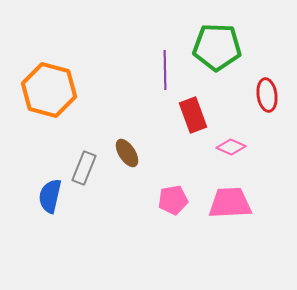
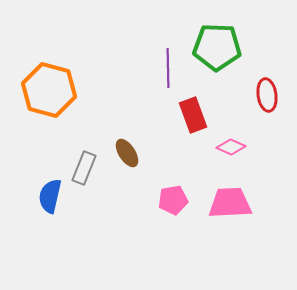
purple line: moved 3 px right, 2 px up
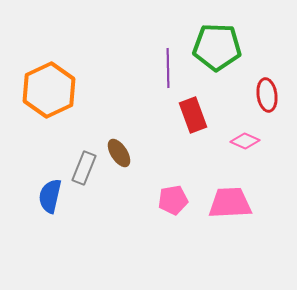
orange hexagon: rotated 20 degrees clockwise
pink diamond: moved 14 px right, 6 px up
brown ellipse: moved 8 px left
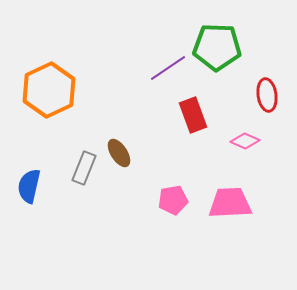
purple line: rotated 57 degrees clockwise
blue semicircle: moved 21 px left, 10 px up
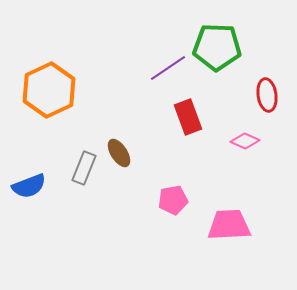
red rectangle: moved 5 px left, 2 px down
blue semicircle: rotated 124 degrees counterclockwise
pink trapezoid: moved 1 px left, 22 px down
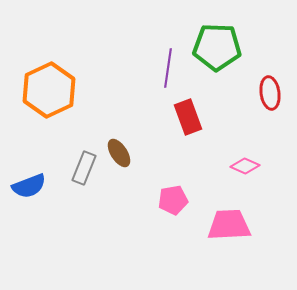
purple line: rotated 48 degrees counterclockwise
red ellipse: moved 3 px right, 2 px up
pink diamond: moved 25 px down
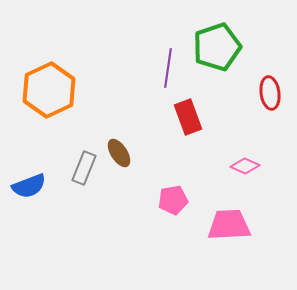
green pentagon: rotated 21 degrees counterclockwise
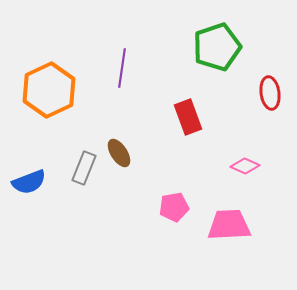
purple line: moved 46 px left
blue semicircle: moved 4 px up
pink pentagon: moved 1 px right, 7 px down
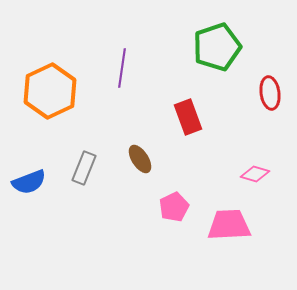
orange hexagon: moved 1 px right, 1 px down
brown ellipse: moved 21 px right, 6 px down
pink diamond: moved 10 px right, 8 px down; rotated 8 degrees counterclockwise
pink pentagon: rotated 16 degrees counterclockwise
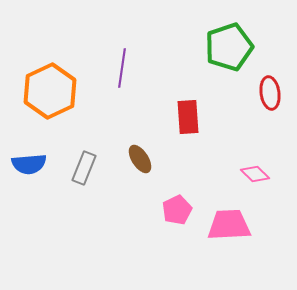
green pentagon: moved 12 px right
red rectangle: rotated 16 degrees clockwise
pink diamond: rotated 28 degrees clockwise
blue semicircle: moved 18 px up; rotated 16 degrees clockwise
pink pentagon: moved 3 px right, 3 px down
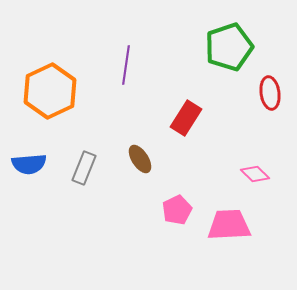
purple line: moved 4 px right, 3 px up
red rectangle: moved 2 px left, 1 px down; rotated 36 degrees clockwise
